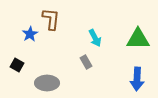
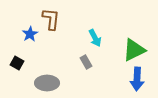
green triangle: moved 4 px left, 11 px down; rotated 25 degrees counterclockwise
black square: moved 2 px up
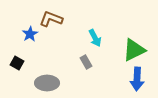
brown L-shape: rotated 75 degrees counterclockwise
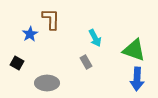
brown L-shape: rotated 70 degrees clockwise
green triangle: rotated 45 degrees clockwise
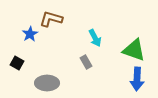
brown L-shape: rotated 75 degrees counterclockwise
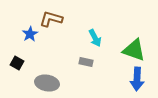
gray rectangle: rotated 48 degrees counterclockwise
gray ellipse: rotated 10 degrees clockwise
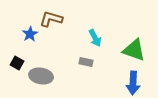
blue arrow: moved 4 px left, 4 px down
gray ellipse: moved 6 px left, 7 px up
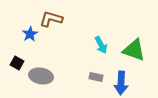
cyan arrow: moved 6 px right, 7 px down
gray rectangle: moved 10 px right, 15 px down
blue arrow: moved 12 px left
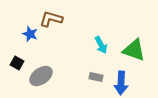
blue star: rotated 21 degrees counterclockwise
gray ellipse: rotated 45 degrees counterclockwise
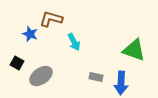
cyan arrow: moved 27 px left, 3 px up
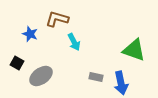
brown L-shape: moved 6 px right
blue arrow: rotated 15 degrees counterclockwise
